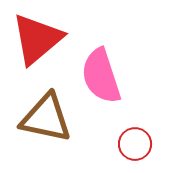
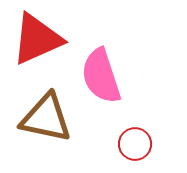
red triangle: rotated 16 degrees clockwise
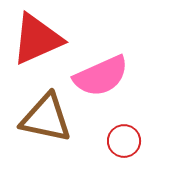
pink semicircle: rotated 96 degrees counterclockwise
red circle: moved 11 px left, 3 px up
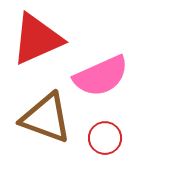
brown triangle: rotated 8 degrees clockwise
red circle: moved 19 px left, 3 px up
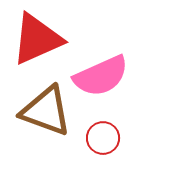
brown triangle: moved 7 px up
red circle: moved 2 px left
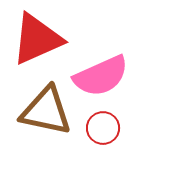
brown triangle: rotated 8 degrees counterclockwise
red circle: moved 10 px up
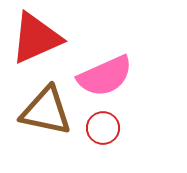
red triangle: moved 1 px left, 1 px up
pink semicircle: moved 4 px right
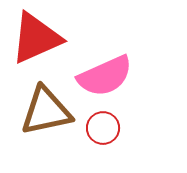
brown triangle: rotated 24 degrees counterclockwise
